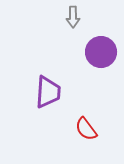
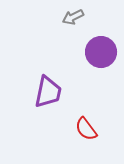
gray arrow: rotated 65 degrees clockwise
purple trapezoid: rotated 8 degrees clockwise
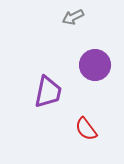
purple circle: moved 6 px left, 13 px down
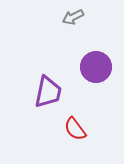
purple circle: moved 1 px right, 2 px down
red semicircle: moved 11 px left
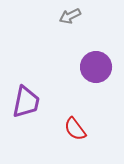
gray arrow: moved 3 px left, 1 px up
purple trapezoid: moved 22 px left, 10 px down
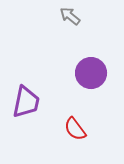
gray arrow: rotated 65 degrees clockwise
purple circle: moved 5 px left, 6 px down
